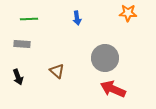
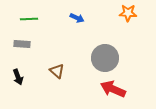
blue arrow: rotated 56 degrees counterclockwise
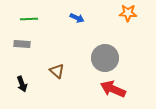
black arrow: moved 4 px right, 7 px down
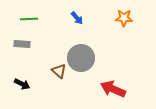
orange star: moved 4 px left, 5 px down
blue arrow: rotated 24 degrees clockwise
gray circle: moved 24 px left
brown triangle: moved 2 px right
black arrow: rotated 42 degrees counterclockwise
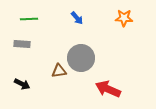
brown triangle: rotated 49 degrees counterclockwise
red arrow: moved 5 px left
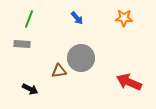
green line: rotated 66 degrees counterclockwise
black arrow: moved 8 px right, 5 px down
red arrow: moved 21 px right, 7 px up
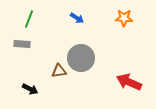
blue arrow: rotated 16 degrees counterclockwise
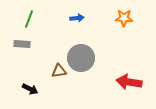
blue arrow: rotated 40 degrees counterclockwise
red arrow: rotated 15 degrees counterclockwise
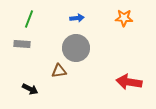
gray circle: moved 5 px left, 10 px up
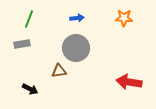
gray rectangle: rotated 14 degrees counterclockwise
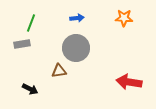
green line: moved 2 px right, 4 px down
